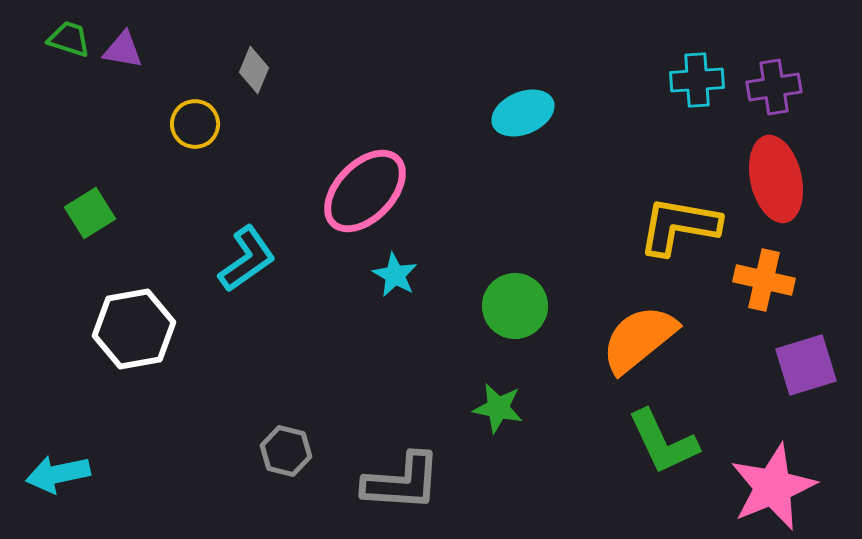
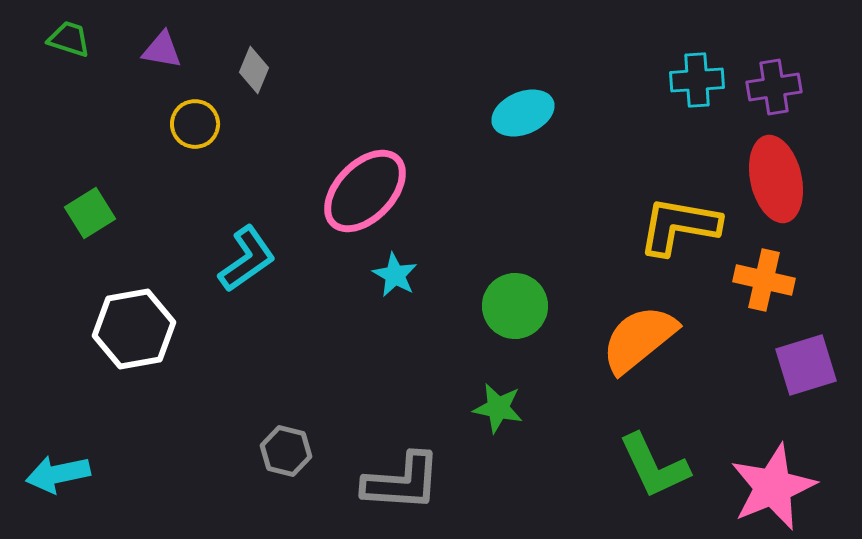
purple triangle: moved 39 px right
green L-shape: moved 9 px left, 24 px down
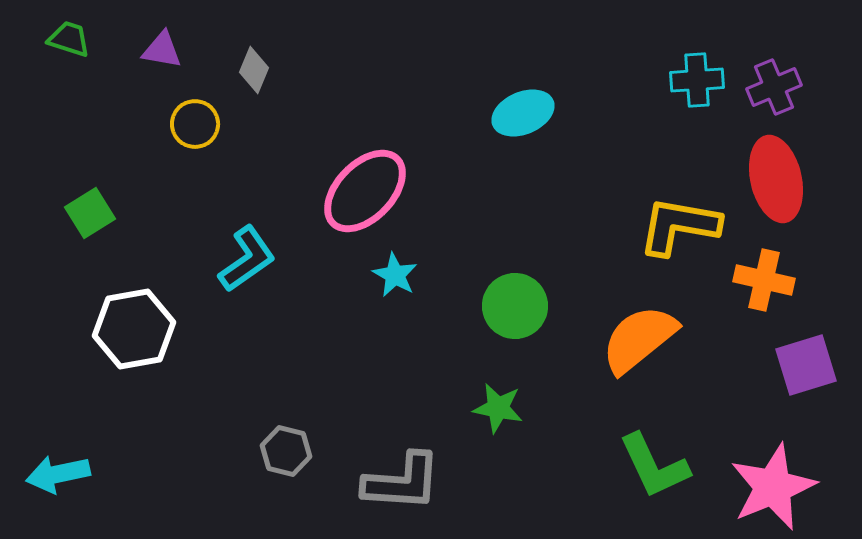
purple cross: rotated 14 degrees counterclockwise
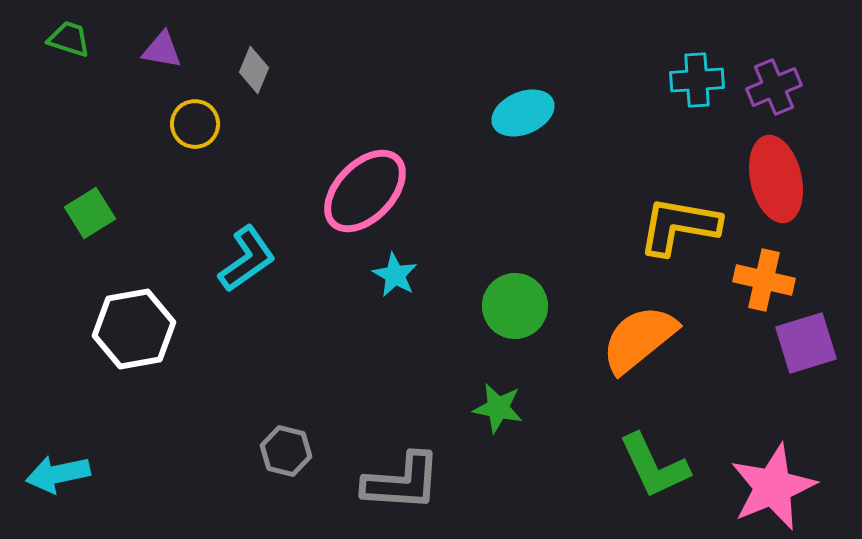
purple square: moved 22 px up
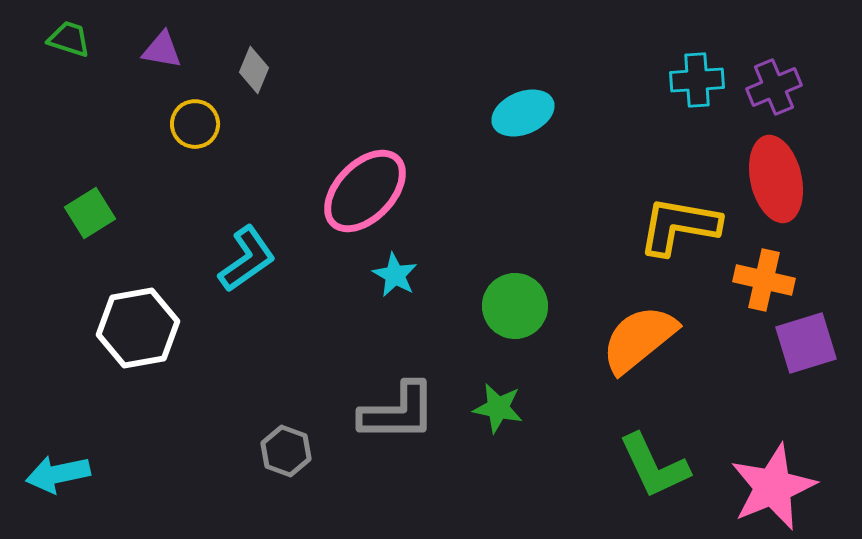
white hexagon: moved 4 px right, 1 px up
gray hexagon: rotated 6 degrees clockwise
gray L-shape: moved 4 px left, 70 px up; rotated 4 degrees counterclockwise
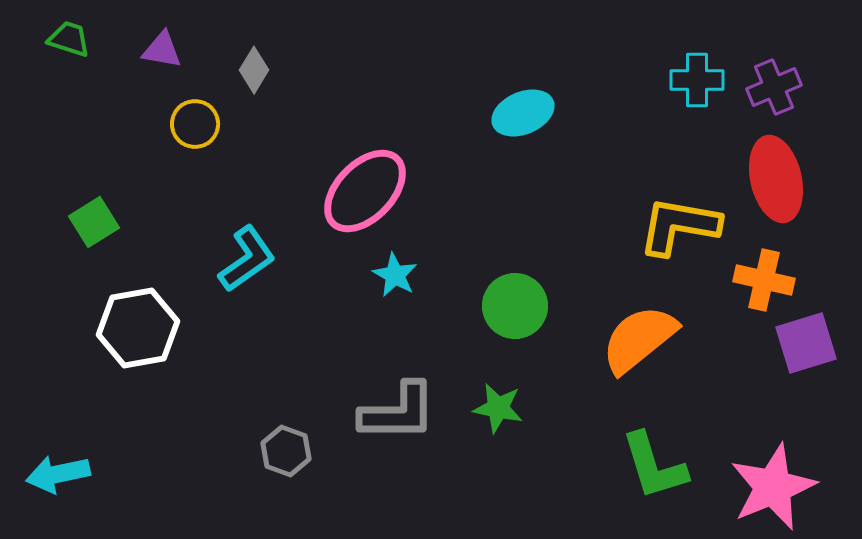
gray diamond: rotated 9 degrees clockwise
cyan cross: rotated 4 degrees clockwise
green square: moved 4 px right, 9 px down
green L-shape: rotated 8 degrees clockwise
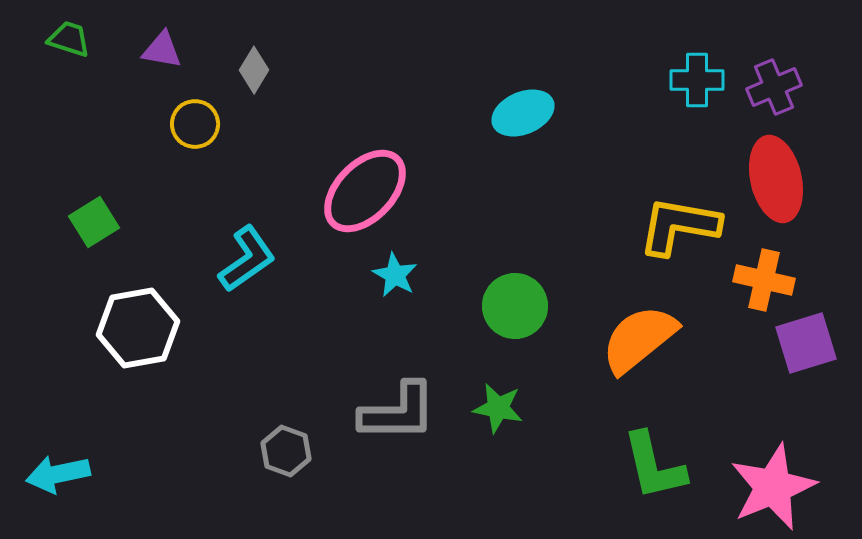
green L-shape: rotated 4 degrees clockwise
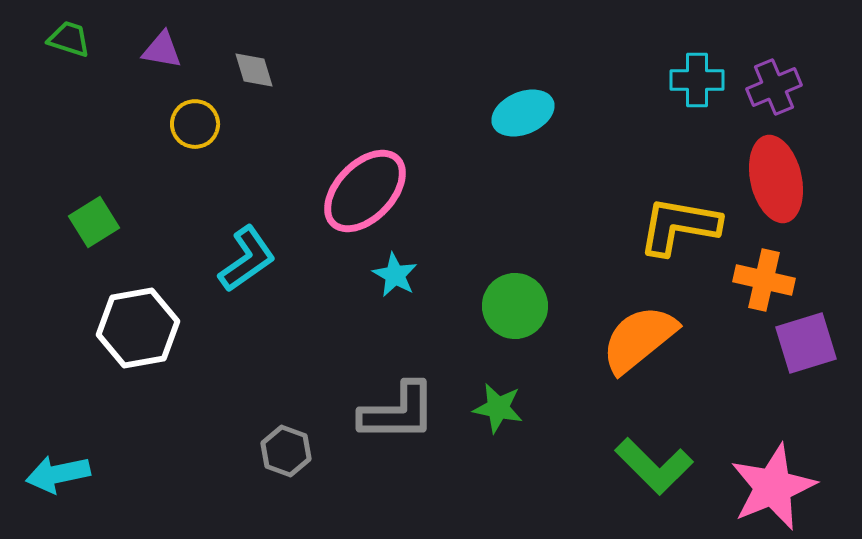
gray diamond: rotated 48 degrees counterclockwise
green L-shape: rotated 32 degrees counterclockwise
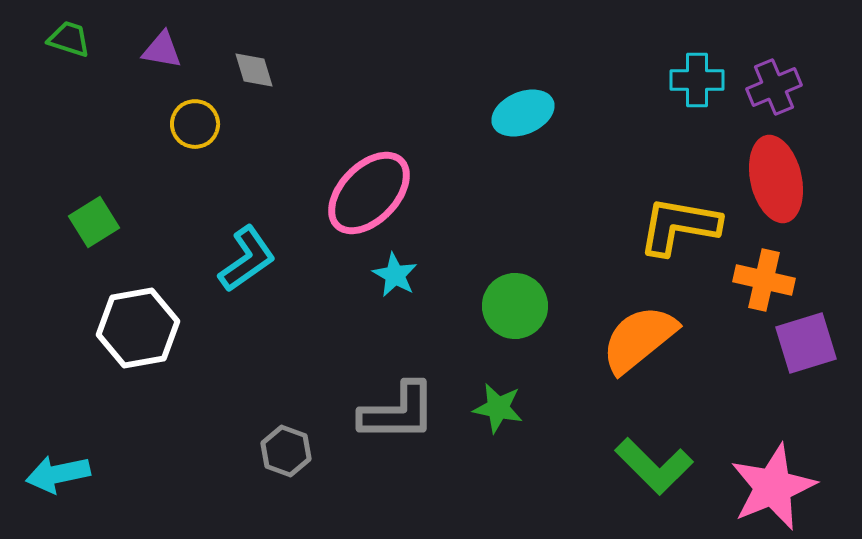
pink ellipse: moved 4 px right, 2 px down
